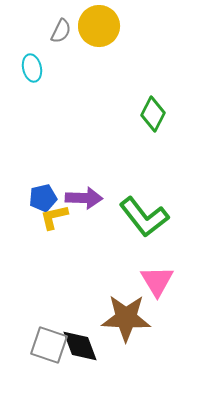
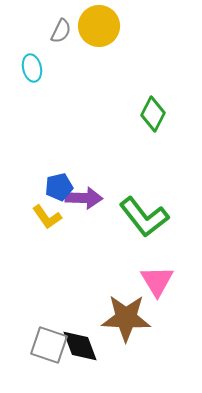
blue pentagon: moved 16 px right, 11 px up
yellow L-shape: moved 7 px left; rotated 112 degrees counterclockwise
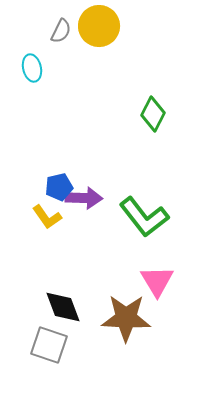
black diamond: moved 17 px left, 39 px up
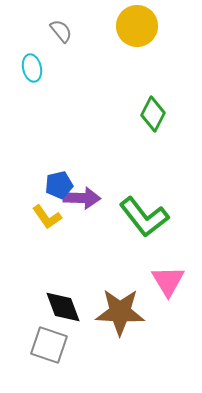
yellow circle: moved 38 px right
gray semicircle: rotated 65 degrees counterclockwise
blue pentagon: moved 2 px up
purple arrow: moved 2 px left
pink triangle: moved 11 px right
brown star: moved 6 px left, 6 px up
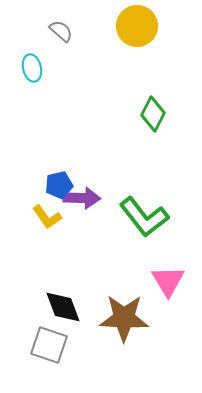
gray semicircle: rotated 10 degrees counterclockwise
brown star: moved 4 px right, 6 px down
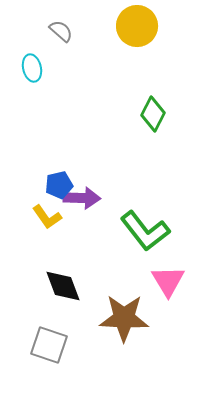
green L-shape: moved 1 px right, 14 px down
black diamond: moved 21 px up
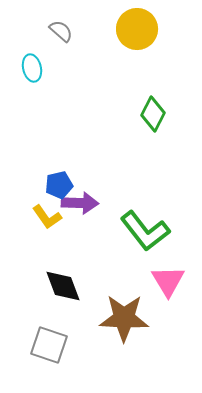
yellow circle: moved 3 px down
purple arrow: moved 2 px left, 5 px down
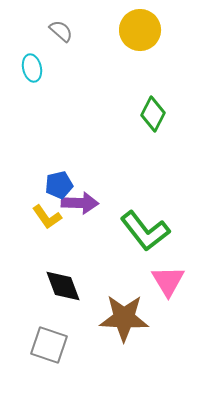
yellow circle: moved 3 px right, 1 px down
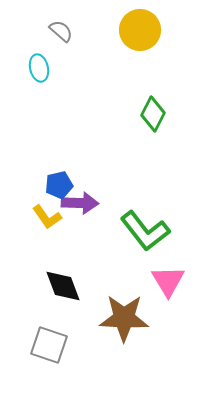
cyan ellipse: moved 7 px right
